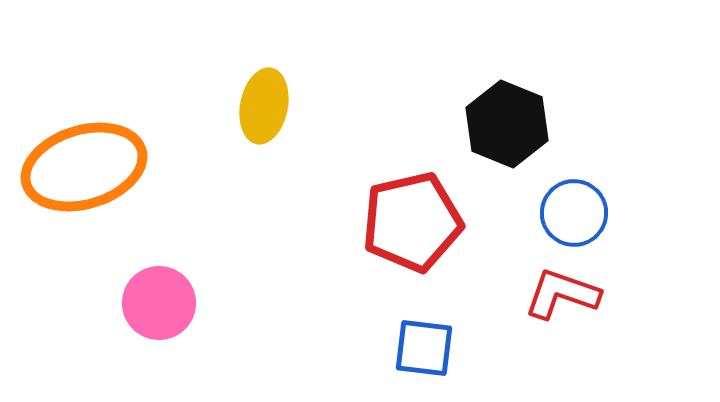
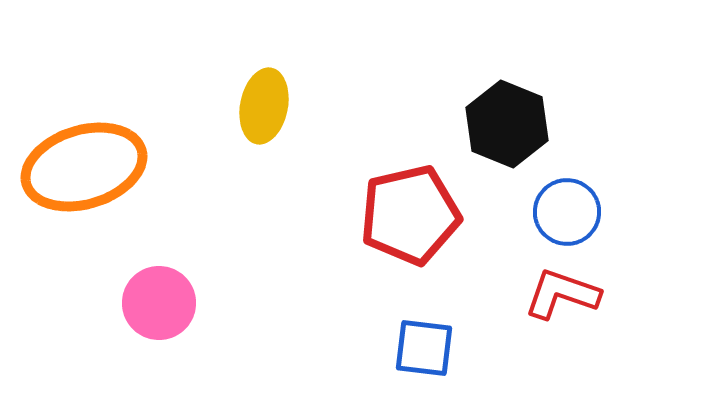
blue circle: moved 7 px left, 1 px up
red pentagon: moved 2 px left, 7 px up
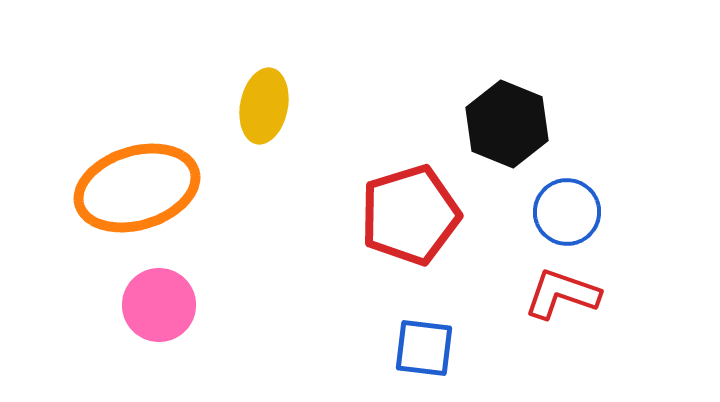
orange ellipse: moved 53 px right, 21 px down
red pentagon: rotated 4 degrees counterclockwise
pink circle: moved 2 px down
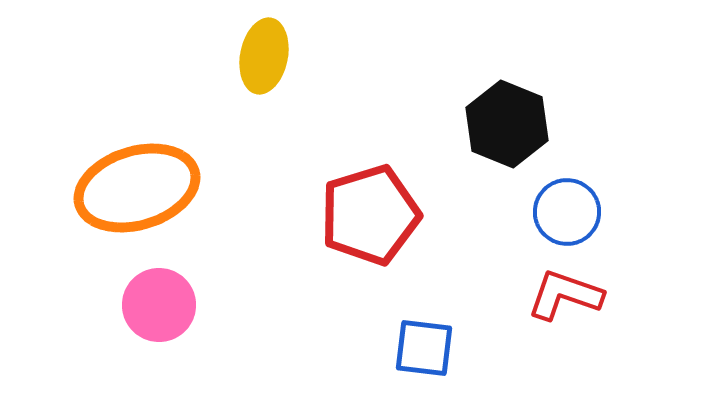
yellow ellipse: moved 50 px up
red pentagon: moved 40 px left
red L-shape: moved 3 px right, 1 px down
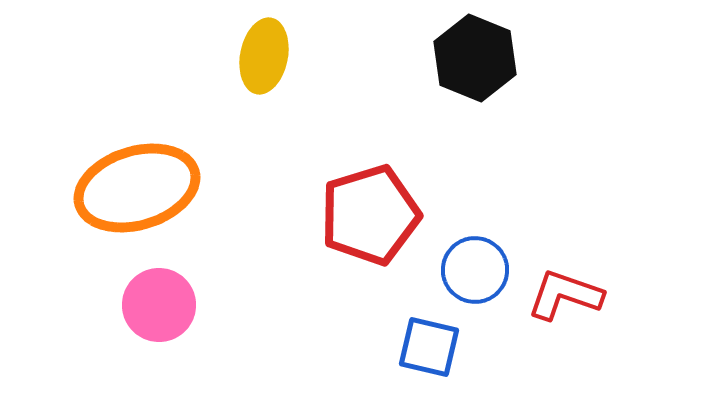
black hexagon: moved 32 px left, 66 px up
blue circle: moved 92 px left, 58 px down
blue square: moved 5 px right, 1 px up; rotated 6 degrees clockwise
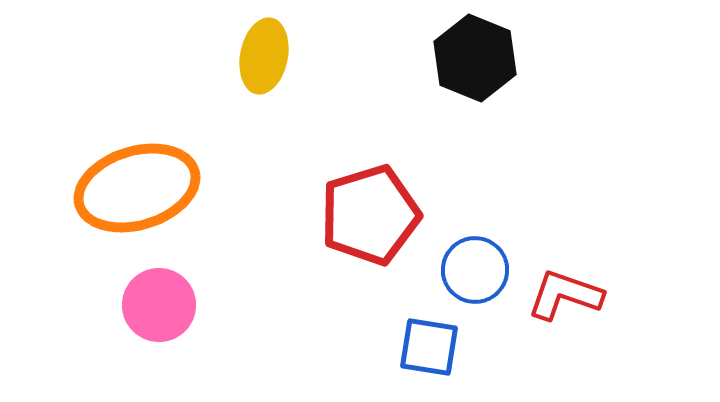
blue square: rotated 4 degrees counterclockwise
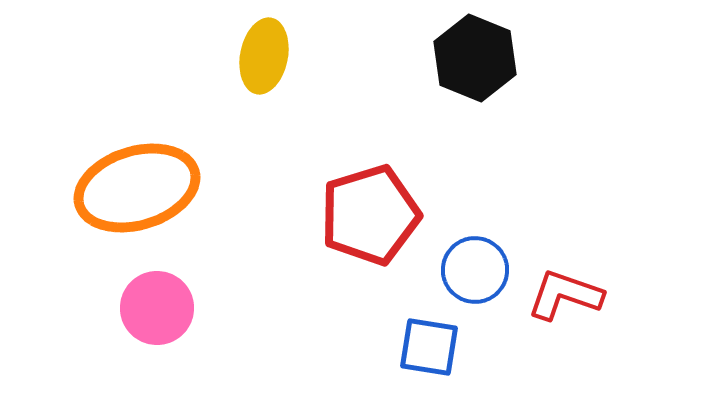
pink circle: moved 2 px left, 3 px down
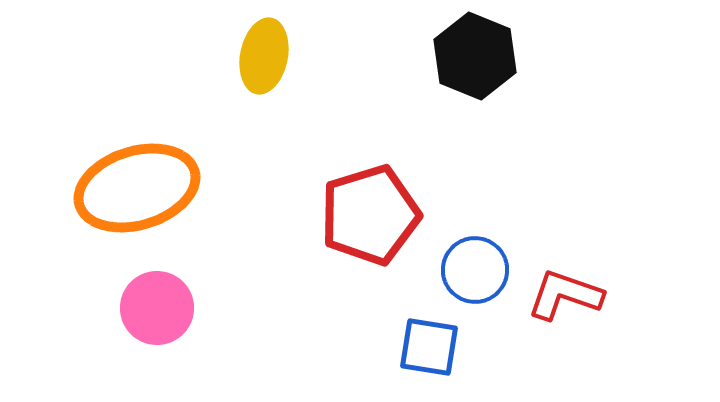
black hexagon: moved 2 px up
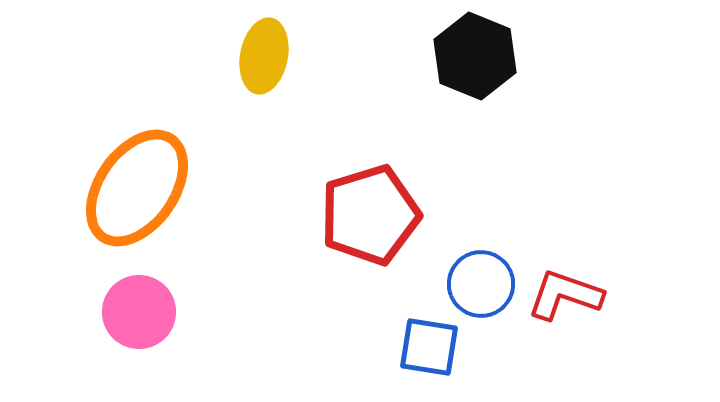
orange ellipse: rotated 38 degrees counterclockwise
blue circle: moved 6 px right, 14 px down
pink circle: moved 18 px left, 4 px down
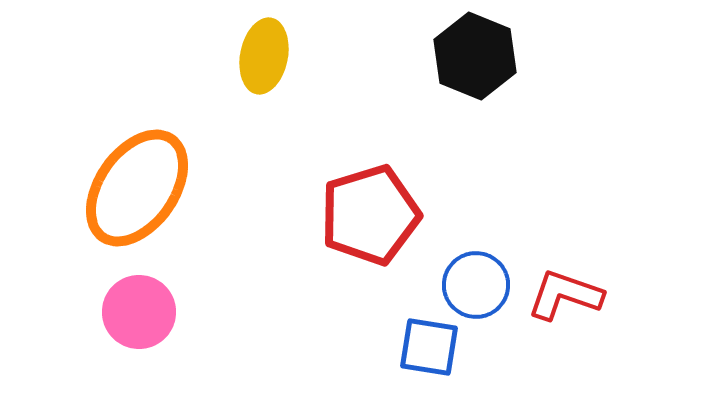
blue circle: moved 5 px left, 1 px down
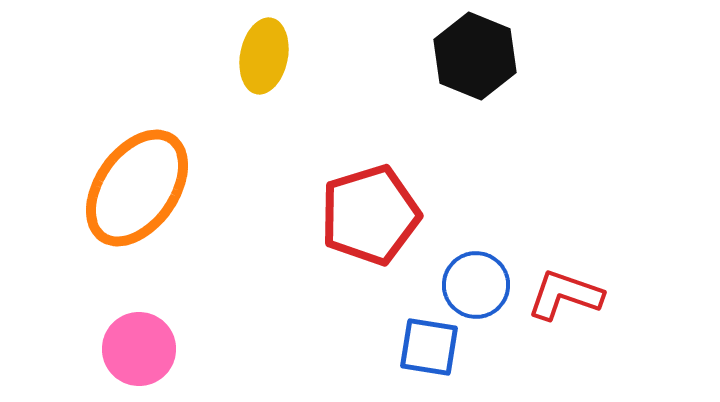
pink circle: moved 37 px down
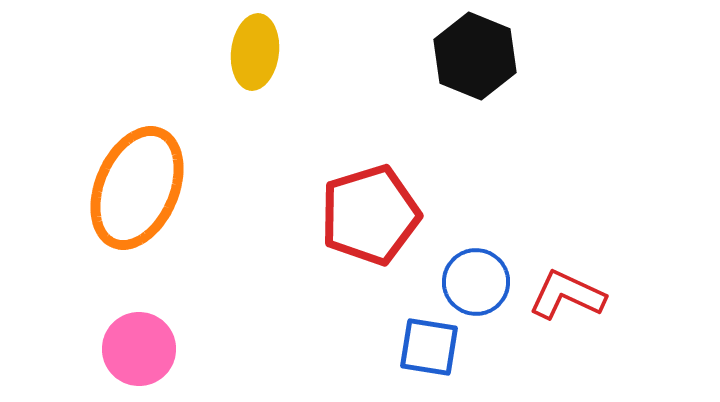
yellow ellipse: moved 9 px left, 4 px up; rotated 4 degrees counterclockwise
orange ellipse: rotated 12 degrees counterclockwise
blue circle: moved 3 px up
red L-shape: moved 2 px right; rotated 6 degrees clockwise
